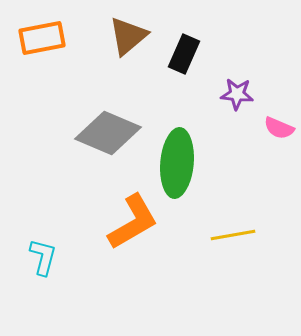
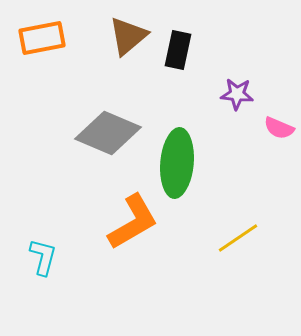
black rectangle: moved 6 px left, 4 px up; rotated 12 degrees counterclockwise
yellow line: moved 5 px right, 3 px down; rotated 24 degrees counterclockwise
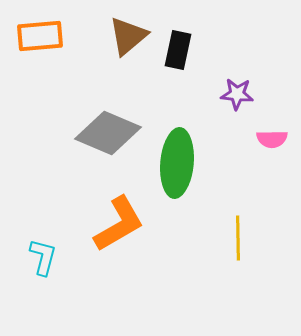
orange rectangle: moved 2 px left, 2 px up; rotated 6 degrees clockwise
pink semicircle: moved 7 px left, 11 px down; rotated 24 degrees counterclockwise
orange L-shape: moved 14 px left, 2 px down
yellow line: rotated 57 degrees counterclockwise
